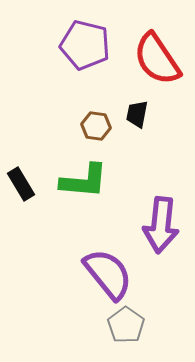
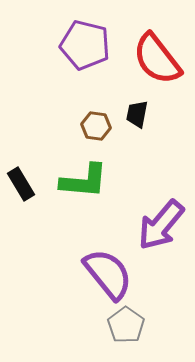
red semicircle: rotated 4 degrees counterclockwise
purple arrow: rotated 34 degrees clockwise
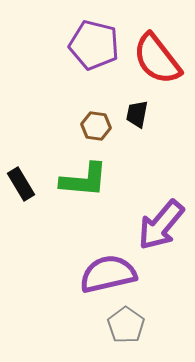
purple pentagon: moved 9 px right
green L-shape: moved 1 px up
purple semicircle: rotated 64 degrees counterclockwise
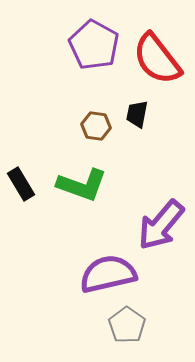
purple pentagon: rotated 15 degrees clockwise
green L-shape: moved 2 px left, 5 px down; rotated 15 degrees clockwise
gray pentagon: moved 1 px right
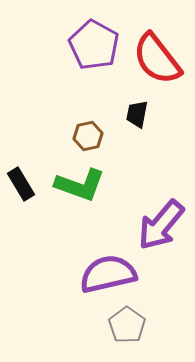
brown hexagon: moved 8 px left, 10 px down; rotated 20 degrees counterclockwise
green L-shape: moved 2 px left
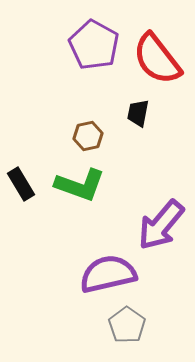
black trapezoid: moved 1 px right, 1 px up
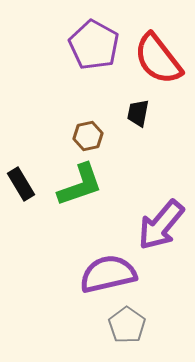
red semicircle: moved 1 px right
green L-shape: rotated 39 degrees counterclockwise
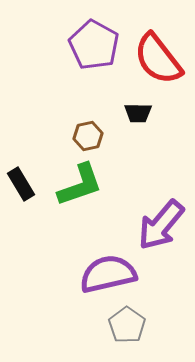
black trapezoid: rotated 100 degrees counterclockwise
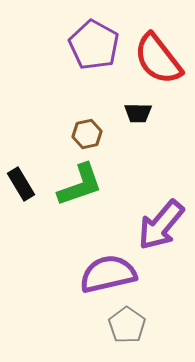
brown hexagon: moved 1 px left, 2 px up
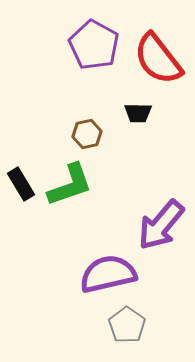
green L-shape: moved 10 px left
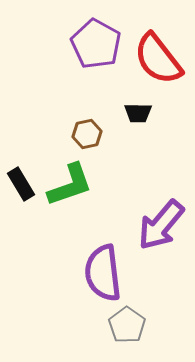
purple pentagon: moved 2 px right, 1 px up
purple semicircle: moved 5 px left, 1 px up; rotated 84 degrees counterclockwise
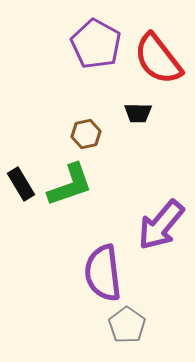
brown hexagon: moved 1 px left
